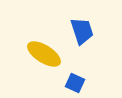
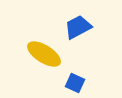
blue trapezoid: moved 4 px left, 4 px up; rotated 100 degrees counterclockwise
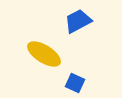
blue trapezoid: moved 6 px up
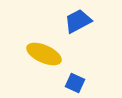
yellow ellipse: rotated 8 degrees counterclockwise
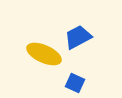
blue trapezoid: moved 16 px down
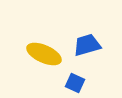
blue trapezoid: moved 9 px right, 8 px down; rotated 12 degrees clockwise
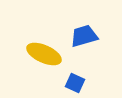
blue trapezoid: moved 3 px left, 9 px up
